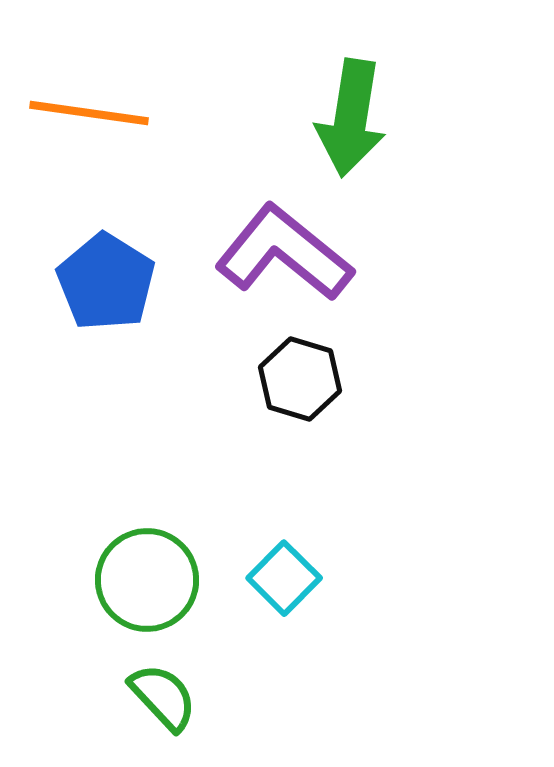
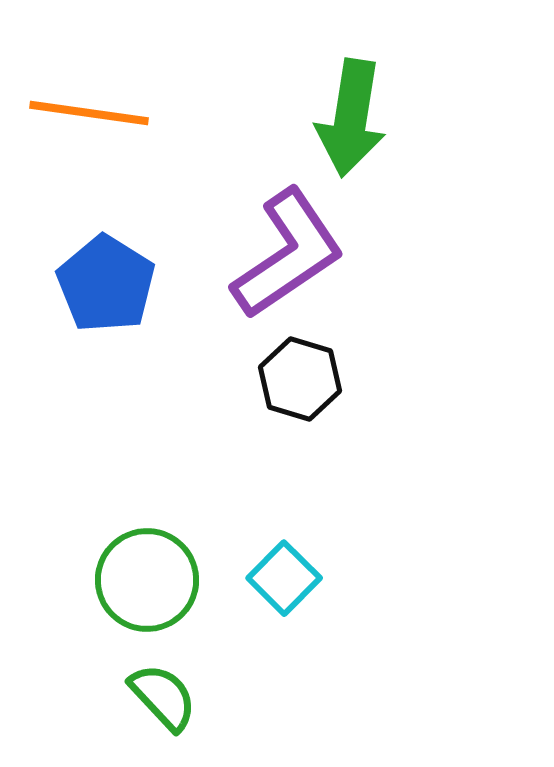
purple L-shape: moved 4 px right, 1 px down; rotated 107 degrees clockwise
blue pentagon: moved 2 px down
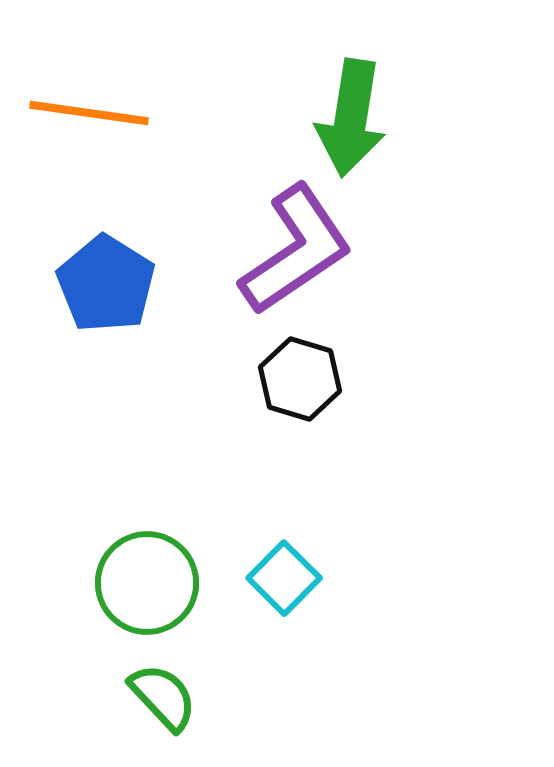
purple L-shape: moved 8 px right, 4 px up
green circle: moved 3 px down
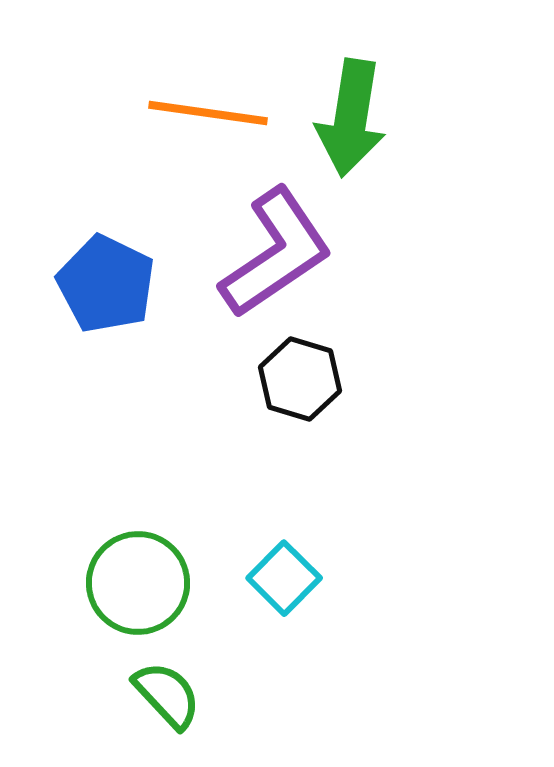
orange line: moved 119 px right
purple L-shape: moved 20 px left, 3 px down
blue pentagon: rotated 6 degrees counterclockwise
green circle: moved 9 px left
green semicircle: moved 4 px right, 2 px up
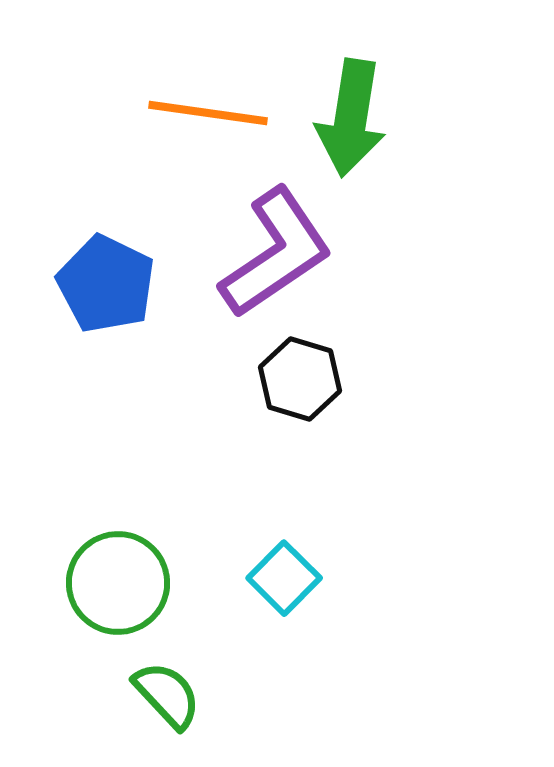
green circle: moved 20 px left
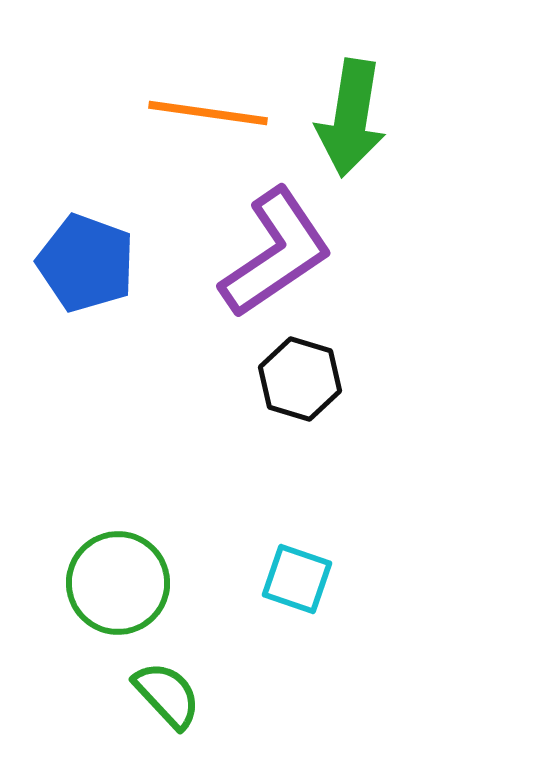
blue pentagon: moved 20 px left, 21 px up; rotated 6 degrees counterclockwise
cyan square: moved 13 px right, 1 px down; rotated 26 degrees counterclockwise
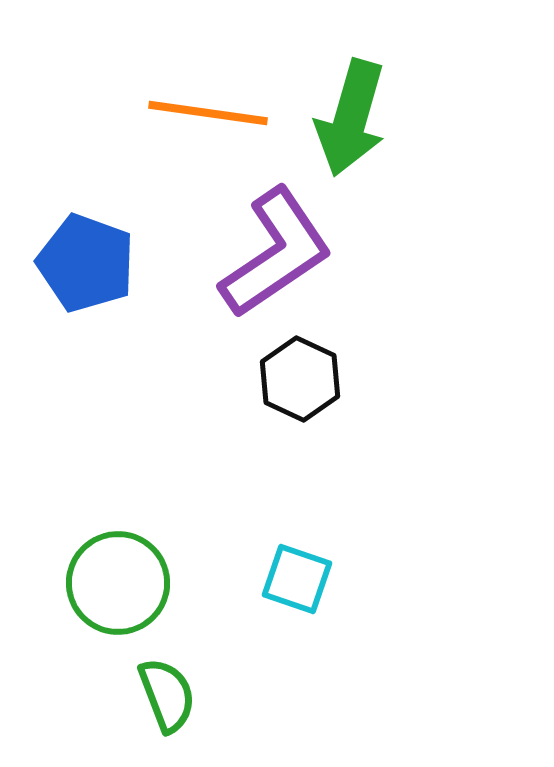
green arrow: rotated 7 degrees clockwise
black hexagon: rotated 8 degrees clockwise
green semicircle: rotated 22 degrees clockwise
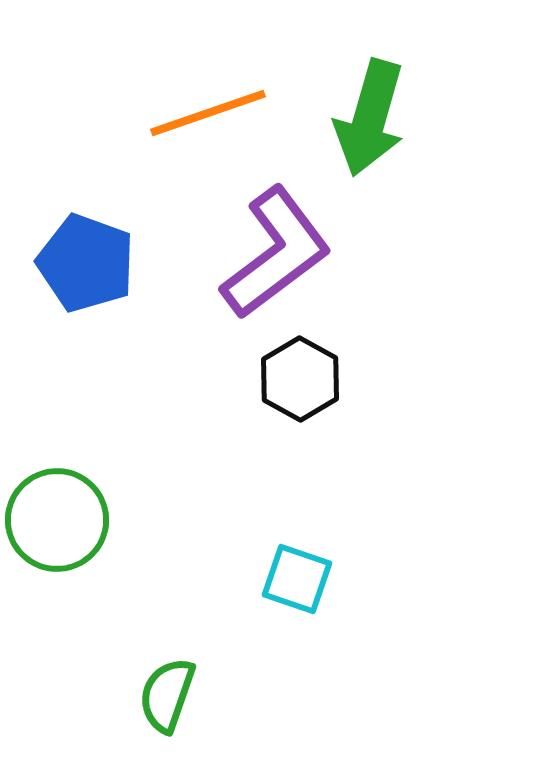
orange line: rotated 27 degrees counterclockwise
green arrow: moved 19 px right
purple L-shape: rotated 3 degrees counterclockwise
black hexagon: rotated 4 degrees clockwise
green circle: moved 61 px left, 63 px up
green semicircle: rotated 140 degrees counterclockwise
